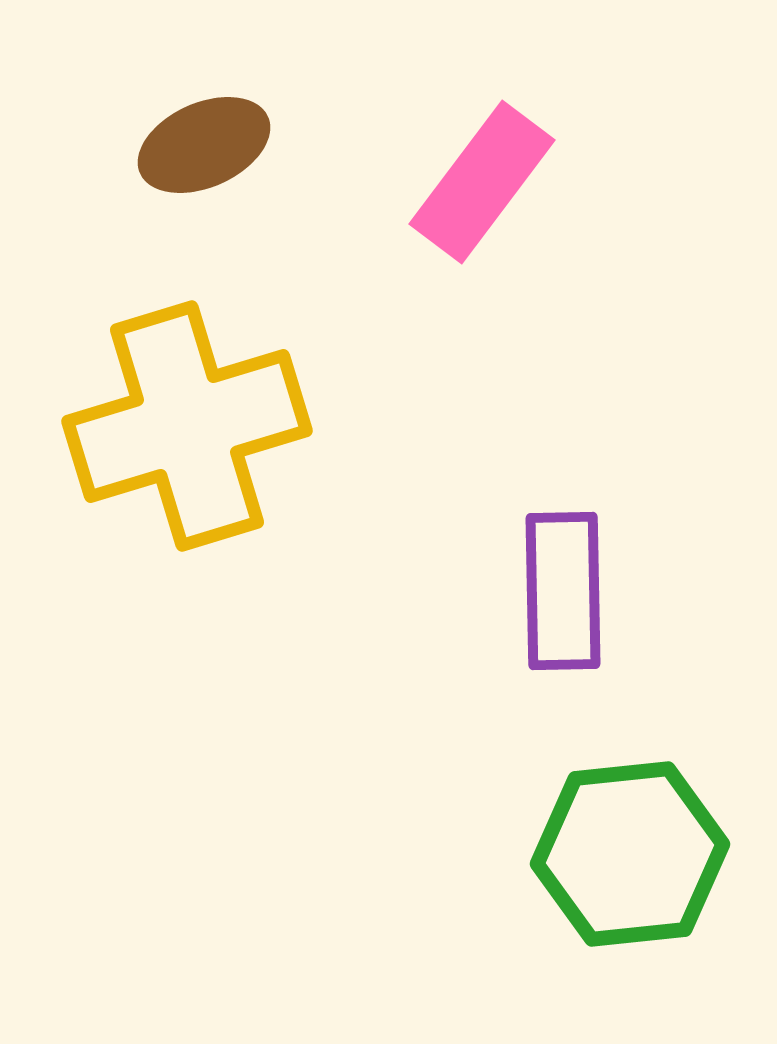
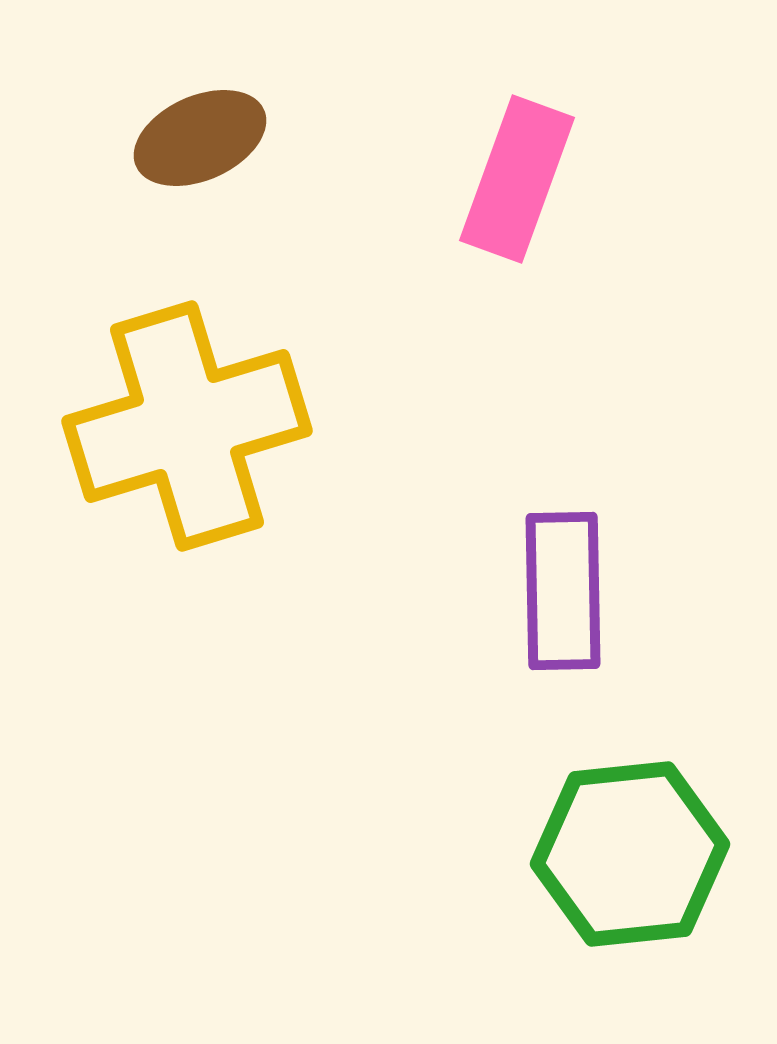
brown ellipse: moved 4 px left, 7 px up
pink rectangle: moved 35 px right, 3 px up; rotated 17 degrees counterclockwise
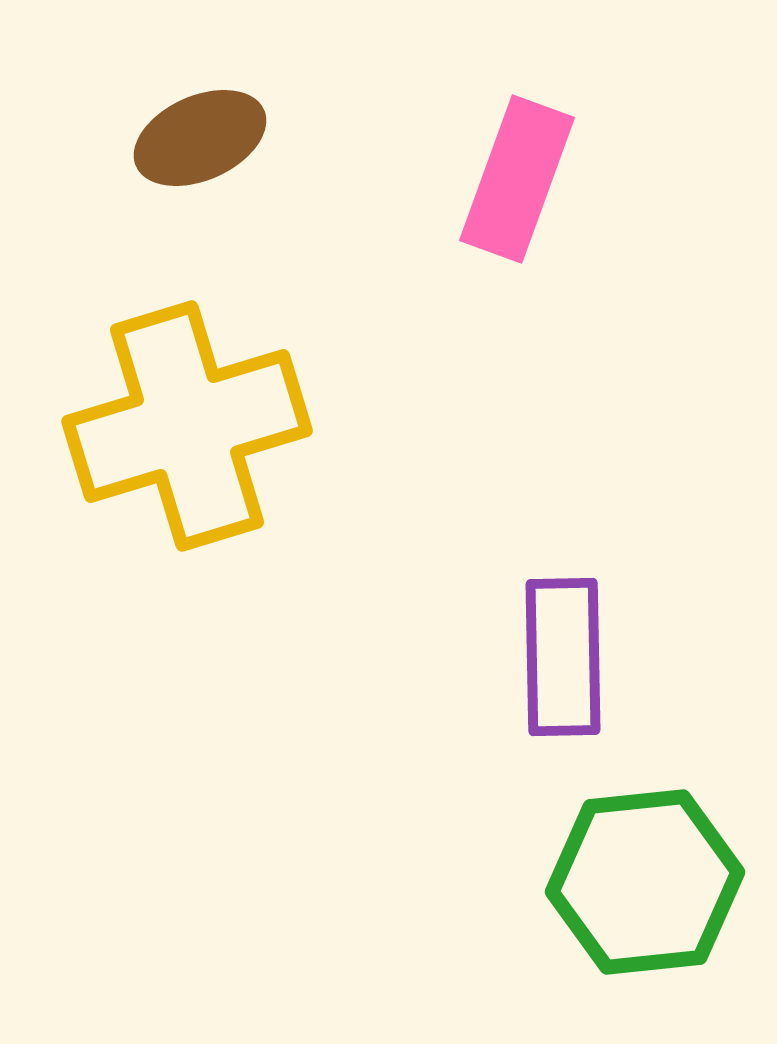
purple rectangle: moved 66 px down
green hexagon: moved 15 px right, 28 px down
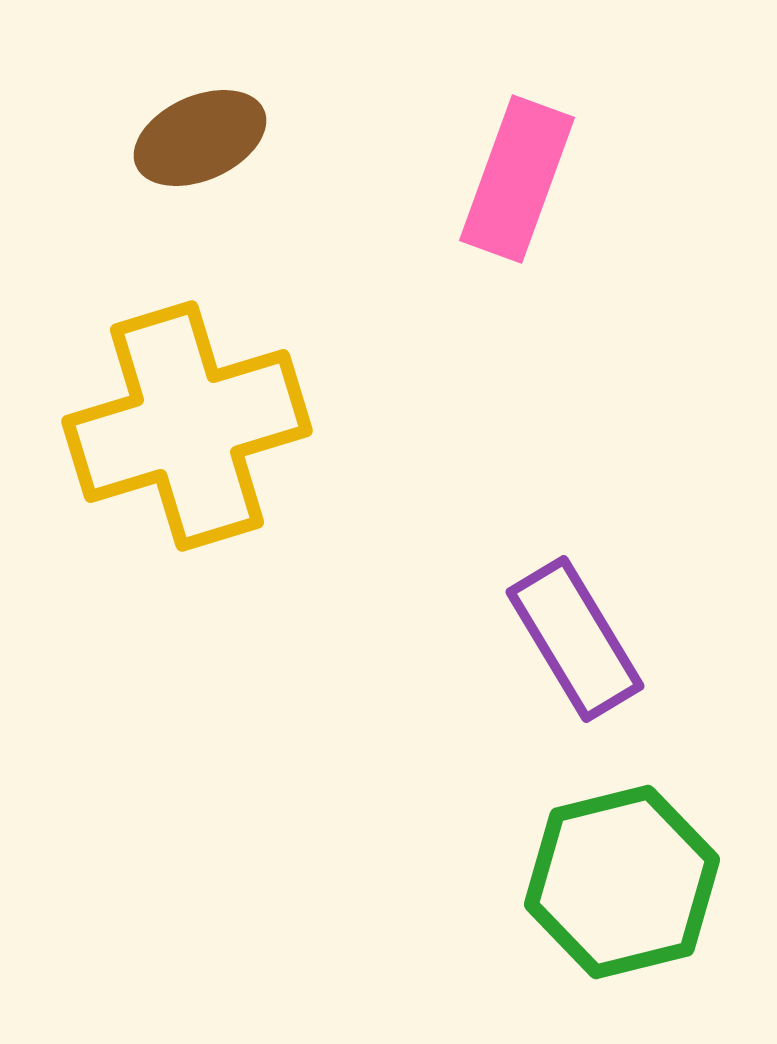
purple rectangle: moved 12 px right, 18 px up; rotated 30 degrees counterclockwise
green hexagon: moved 23 px left; rotated 8 degrees counterclockwise
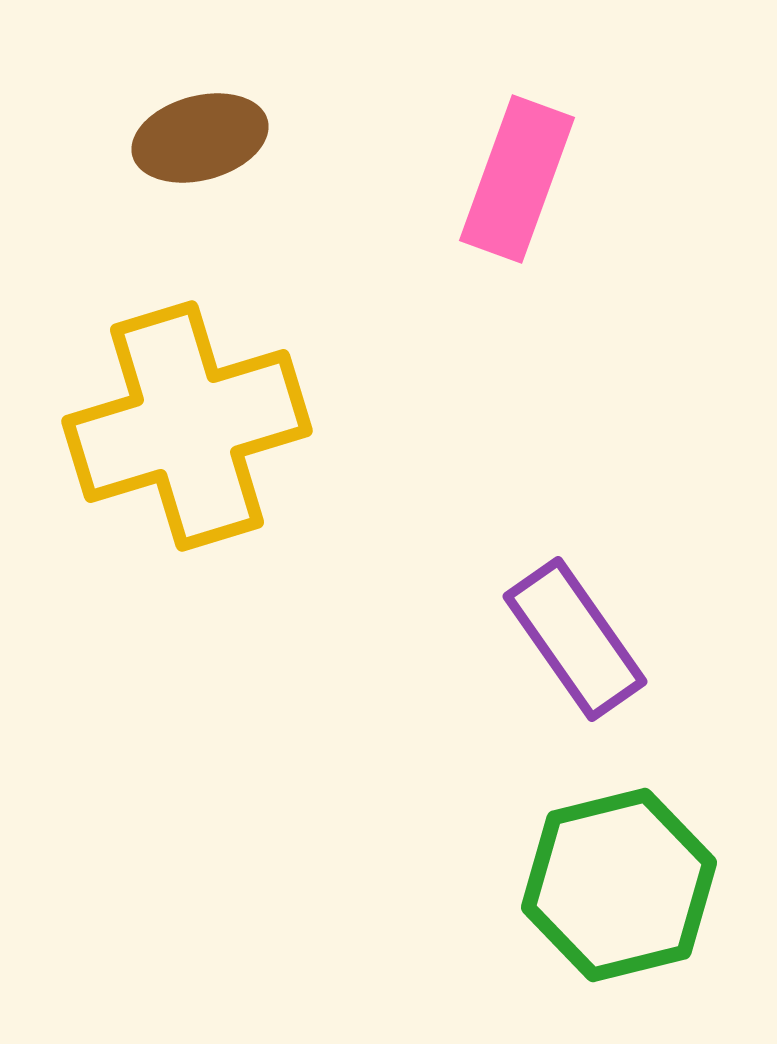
brown ellipse: rotated 9 degrees clockwise
purple rectangle: rotated 4 degrees counterclockwise
green hexagon: moved 3 px left, 3 px down
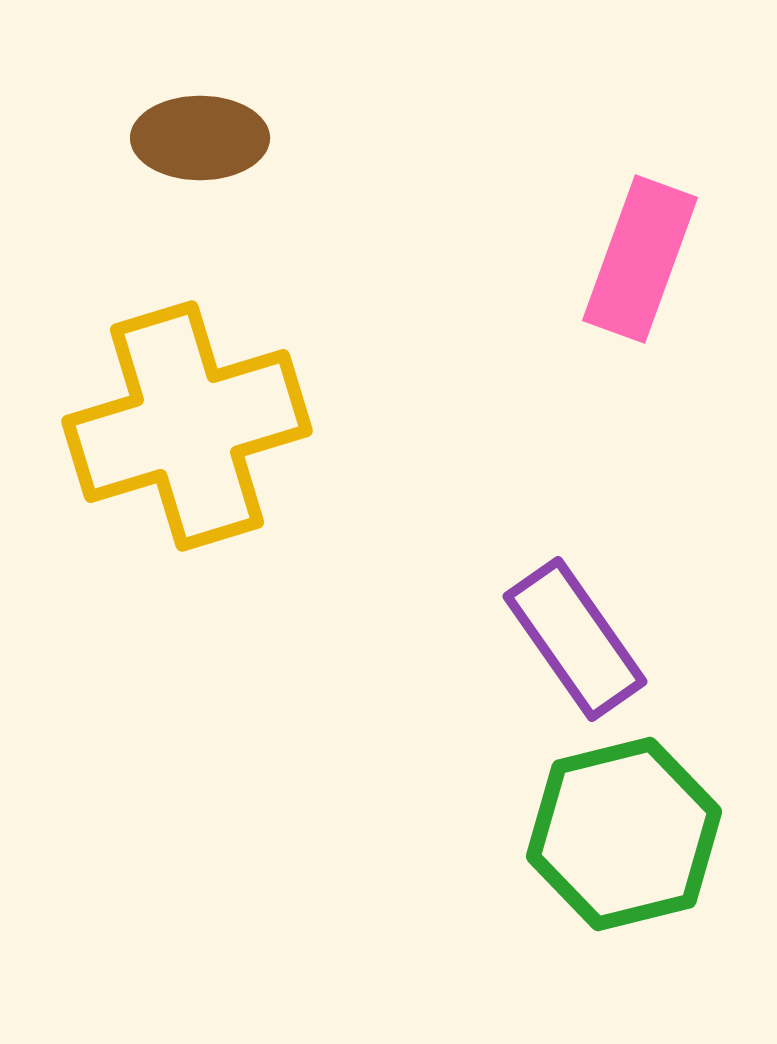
brown ellipse: rotated 15 degrees clockwise
pink rectangle: moved 123 px right, 80 px down
green hexagon: moved 5 px right, 51 px up
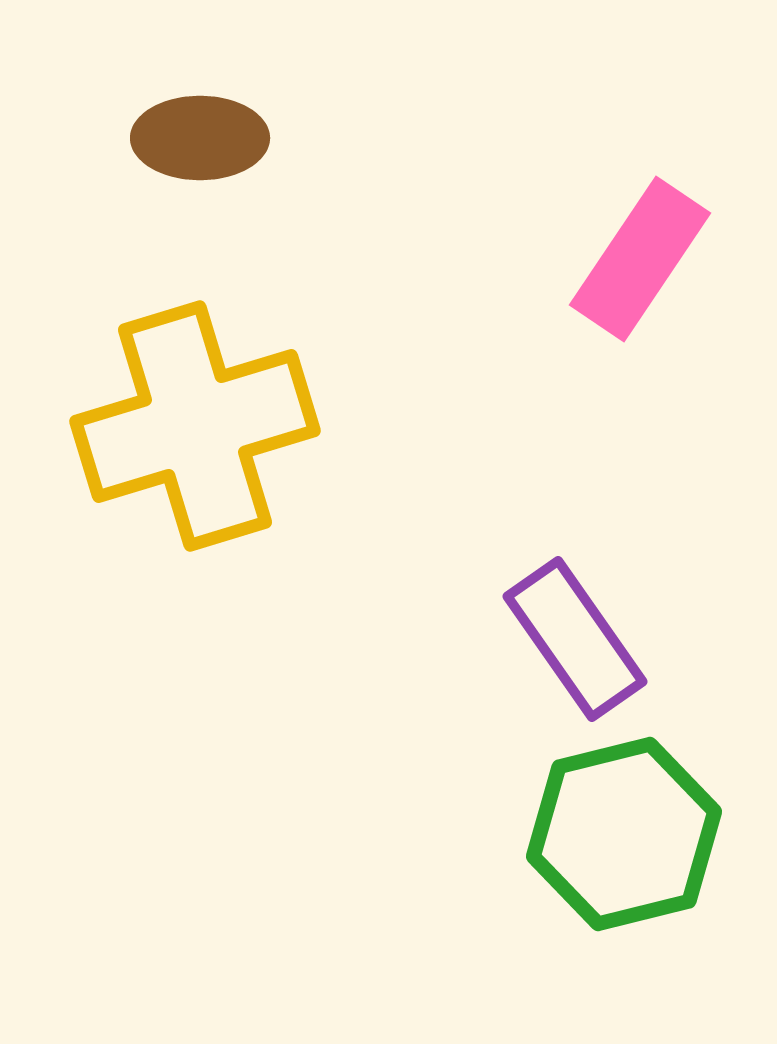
pink rectangle: rotated 14 degrees clockwise
yellow cross: moved 8 px right
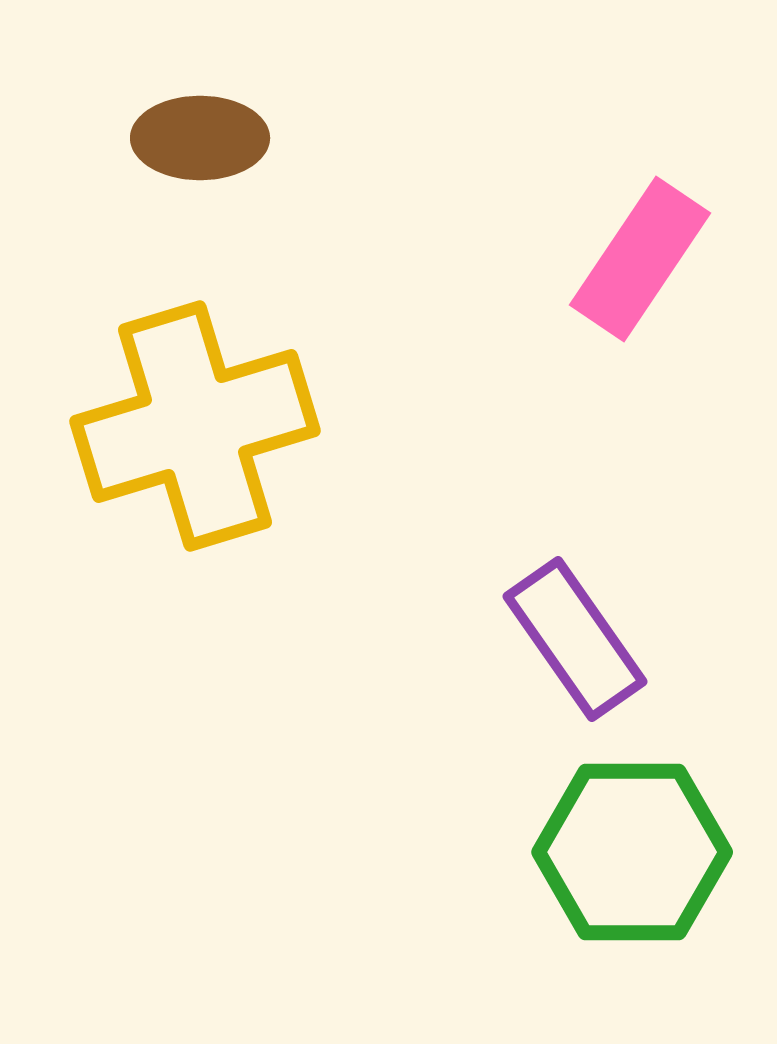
green hexagon: moved 8 px right, 18 px down; rotated 14 degrees clockwise
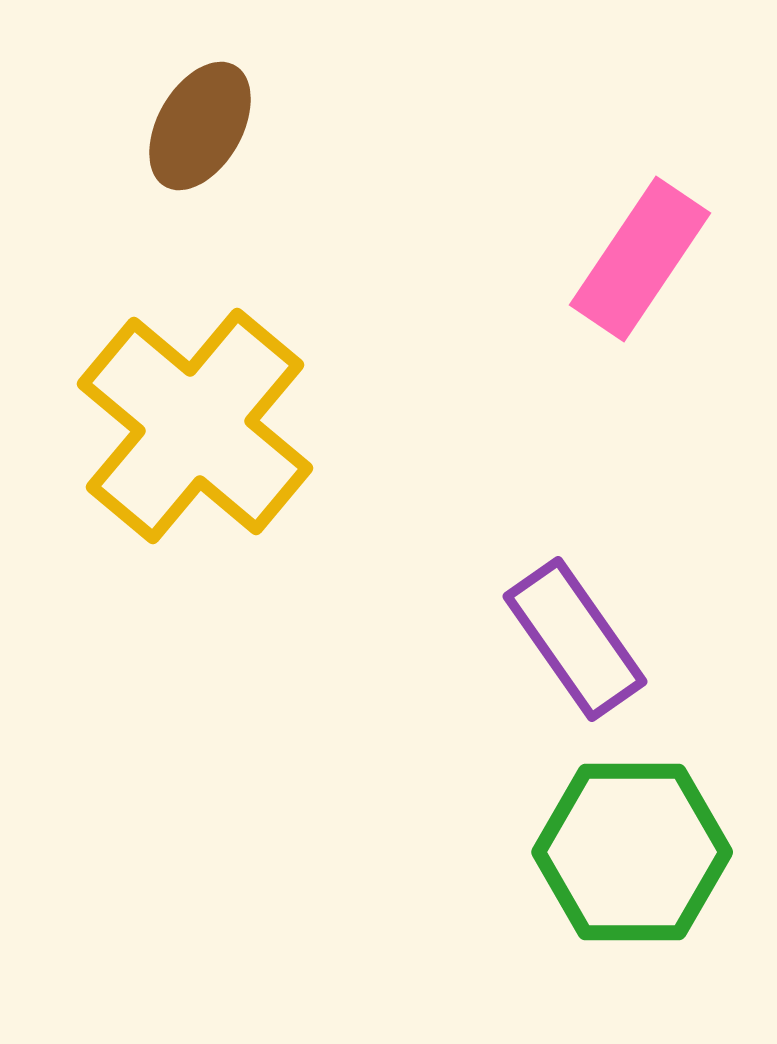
brown ellipse: moved 12 px up; rotated 60 degrees counterclockwise
yellow cross: rotated 33 degrees counterclockwise
